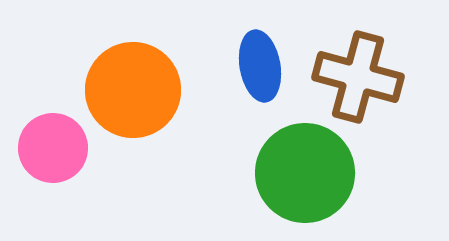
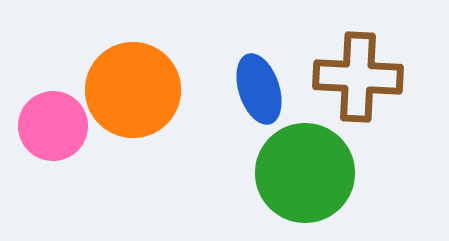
blue ellipse: moved 1 px left, 23 px down; rotated 8 degrees counterclockwise
brown cross: rotated 12 degrees counterclockwise
pink circle: moved 22 px up
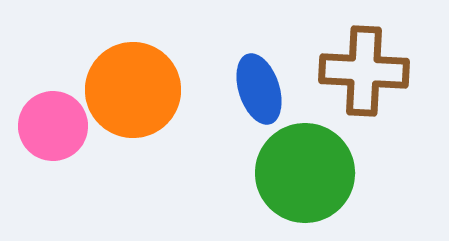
brown cross: moved 6 px right, 6 px up
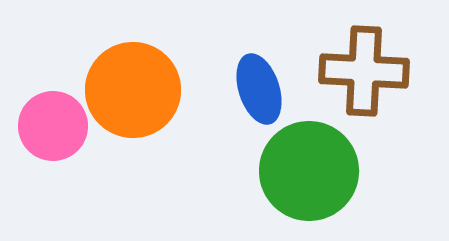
green circle: moved 4 px right, 2 px up
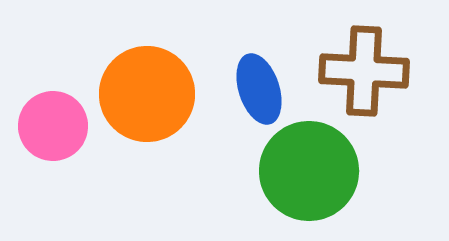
orange circle: moved 14 px right, 4 px down
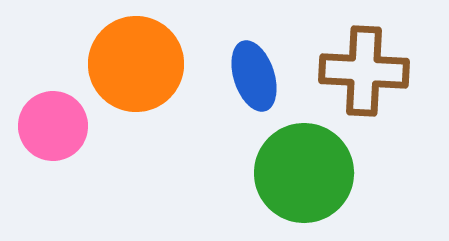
blue ellipse: moved 5 px left, 13 px up
orange circle: moved 11 px left, 30 px up
green circle: moved 5 px left, 2 px down
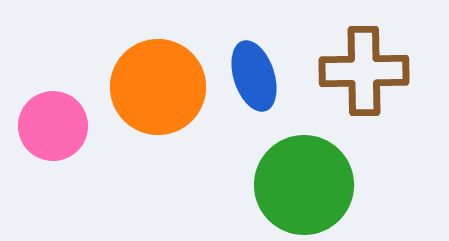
orange circle: moved 22 px right, 23 px down
brown cross: rotated 4 degrees counterclockwise
green circle: moved 12 px down
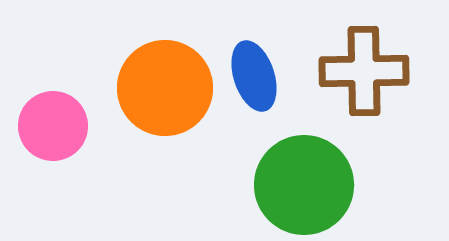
orange circle: moved 7 px right, 1 px down
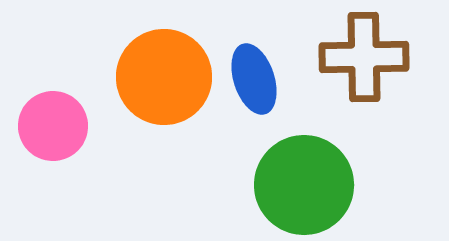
brown cross: moved 14 px up
blue ellipse: moved 3 px down
orange circle: moved 1 px left, 11 px up
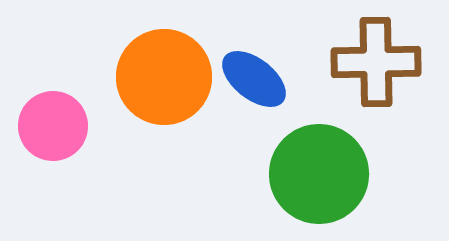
brown cross: moved 12 px right, 5 px down
blue ellipse: rotated 34 degrees counterclockwise
green circle: moved 15 px right, 11 px up
